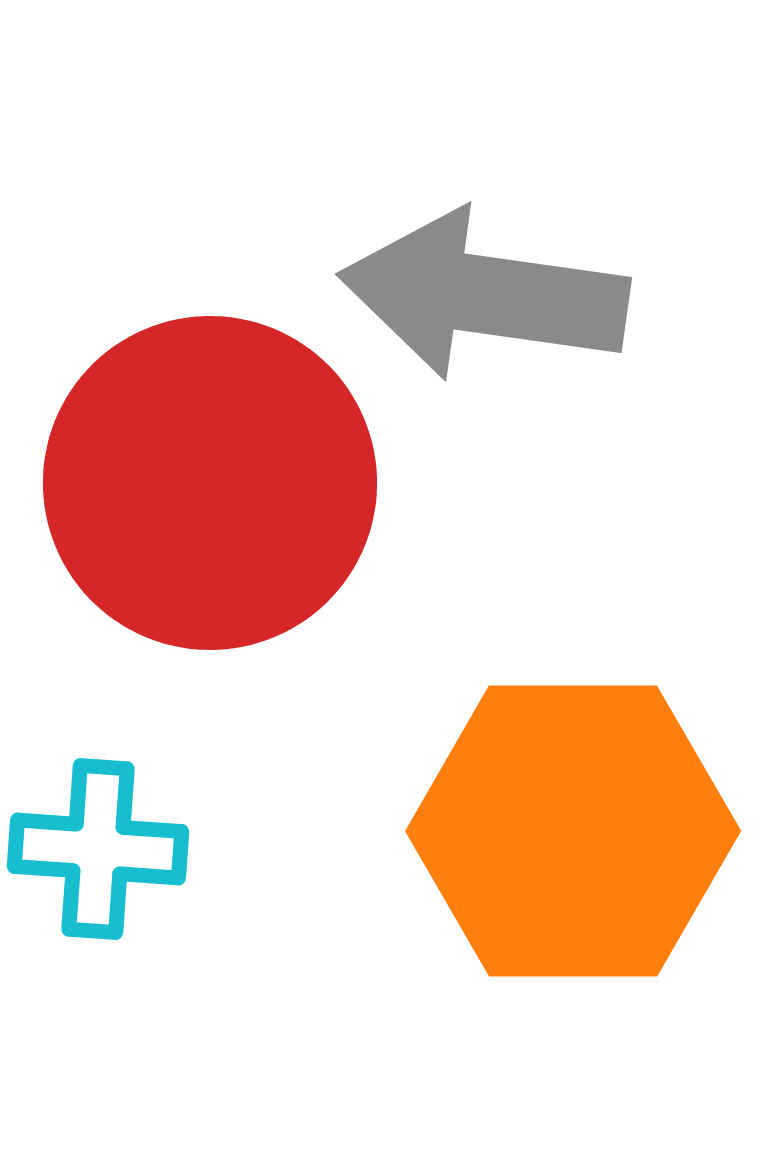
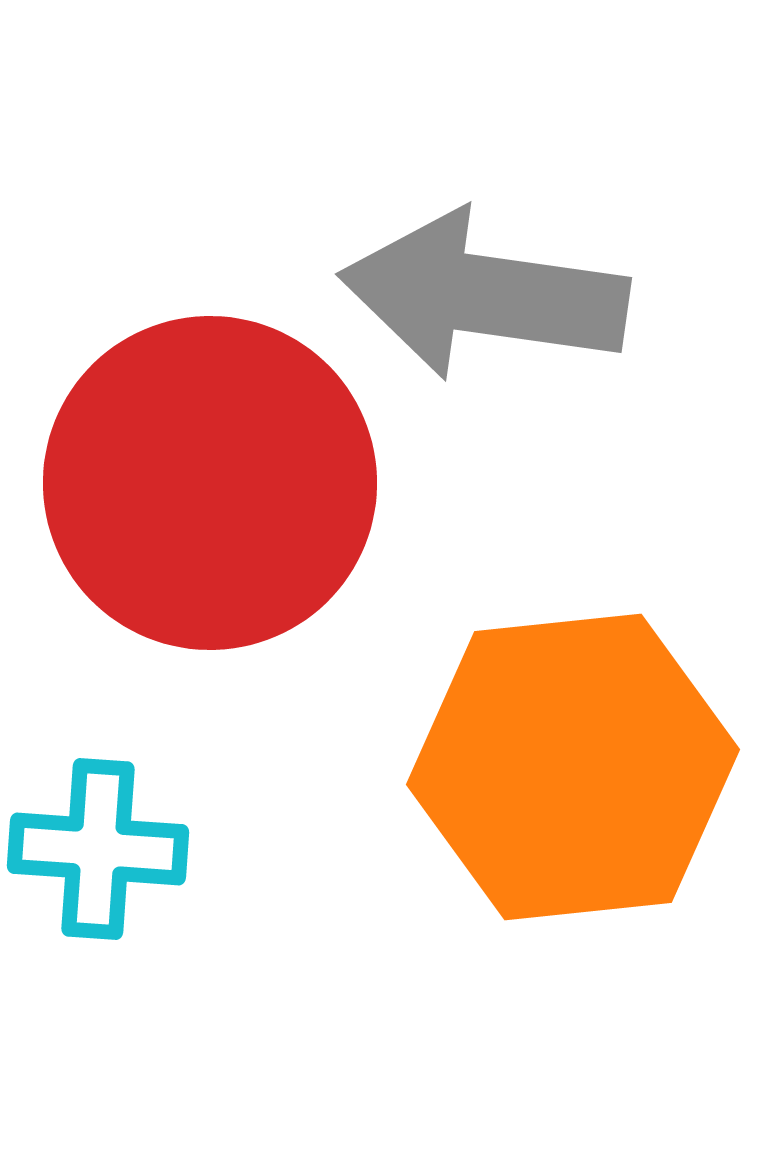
orange hexagon: moved 64 px up; rotated 6 degrees counterclockwise
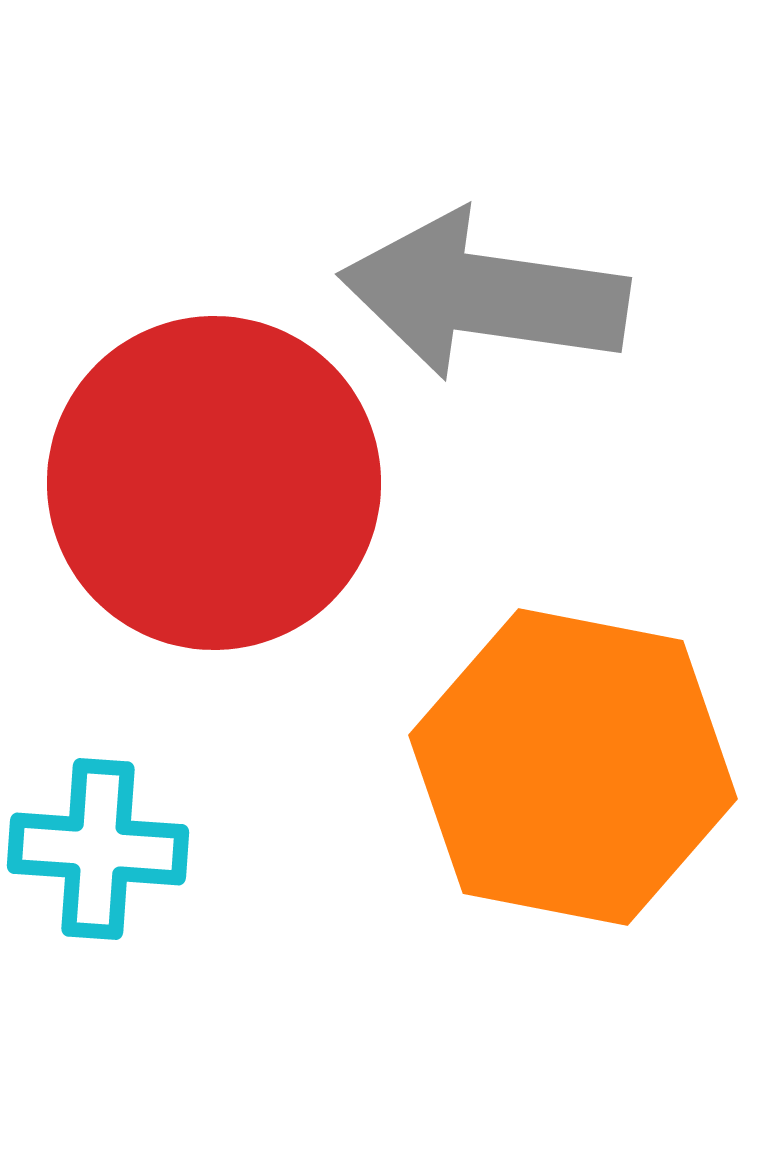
red circle: moved 4 px right
orange hexagon: rotated 17 degrees clockwise
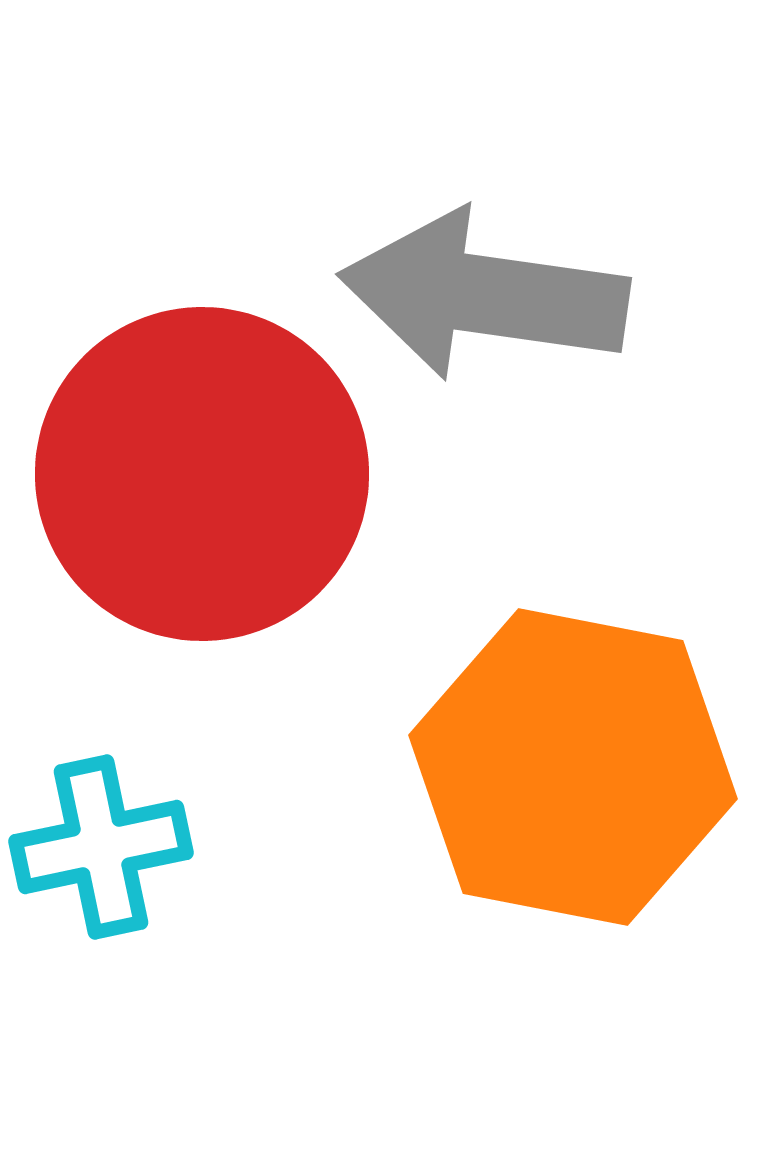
red circle: moved 12 px left, 9 px up
cyan cross: moved 3 px right, 2 px up; rotated 16 degrees counterclockwise
